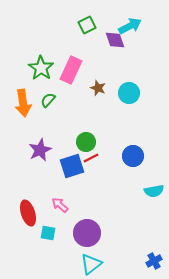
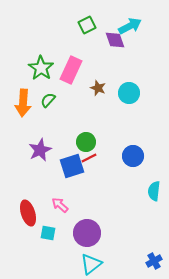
orange arrow: rotated 12 degrees clockwise
red line: moved 2 px left
cyan semicircle: rotated 108 degrees clockwise
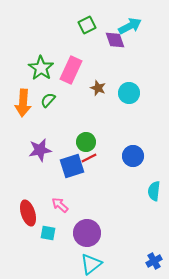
purple star: rotated 15 degrees clockwise
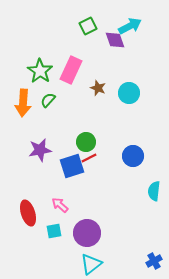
green square: moved 1 px right, 1 px down
green star: moved 1 px left, 3 px down
cyan square: moved 6 px right, 2 px up; rotated 21 degrees counterclockwise
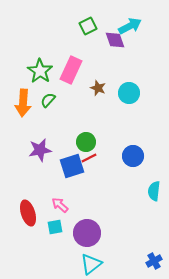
cyan square: moved 1 px right, 4 px up
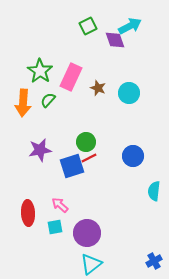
pink rectangle: moved 7 px down
red ellipse: rotated 15 degrees clockwise
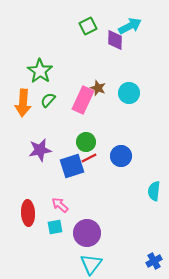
purple diamond: rotated 20 degrees clockwise
pink rectangle: moved 12 px right, 23 px down
blue circle: moved 12 px left
cyan triangle: rotated 15 degrees counterclockwise
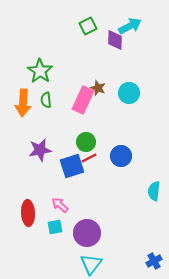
green semicircle: moved 2 px left; rotated 49 degrees counterclockwise
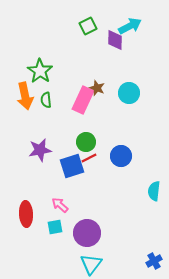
brown star: moved 1 px left
orange arrow: moved 2 px right, 7 px up; rotated 16 degrees counterclockwise
red ellipse: moved 2 px left, 1 px down
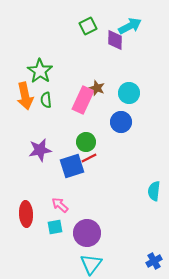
blue circle: moved 34 px up
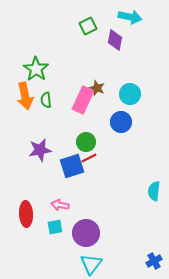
cyan arrow: moved 9 px up; rotated 40 degrees clockwise
purple diamond: rotated 10 degrees clockwise
green star: moved 4 px left, 2 px up
cyan circle: moved 1 px right, 1 px down
pink arrow: rotated 30 degrees counterclockwise
purple circle: moved 1 px left
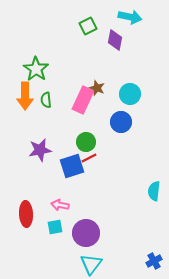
orange arrow: rotated 12 degrees clockwise
